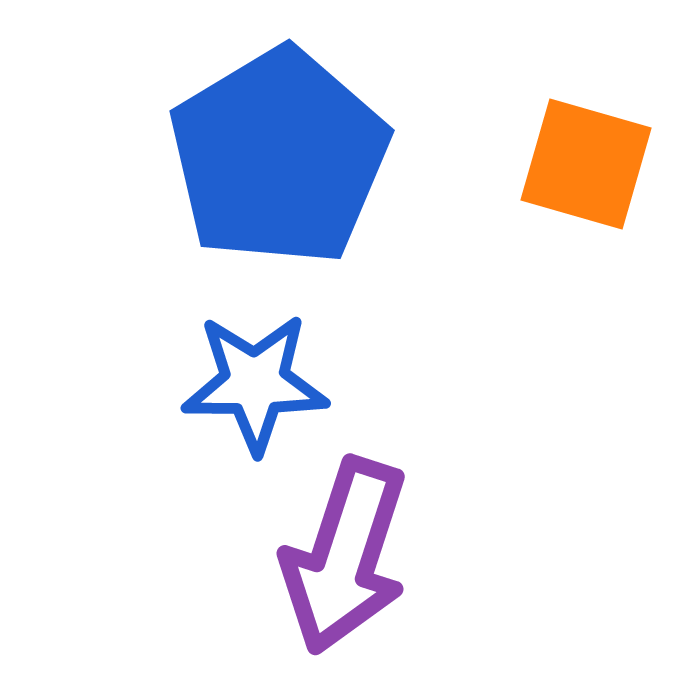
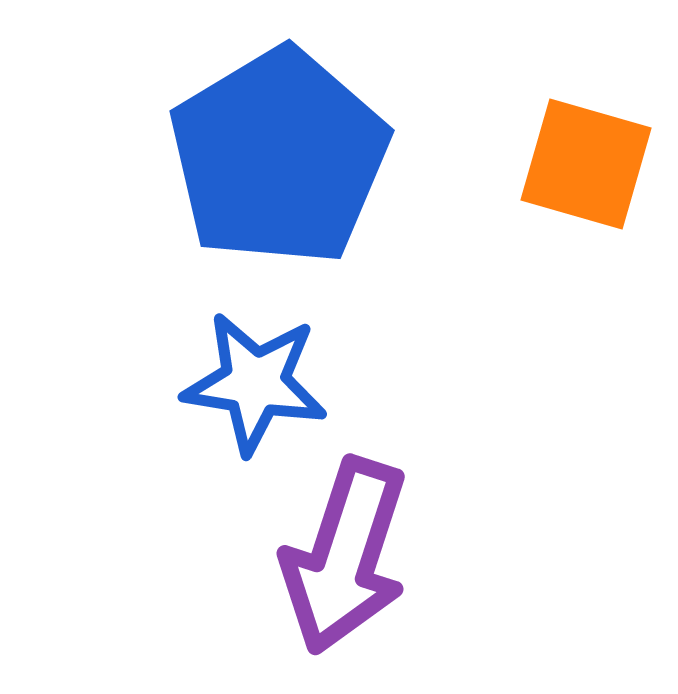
blue star: rotated 9 degrees clockwise
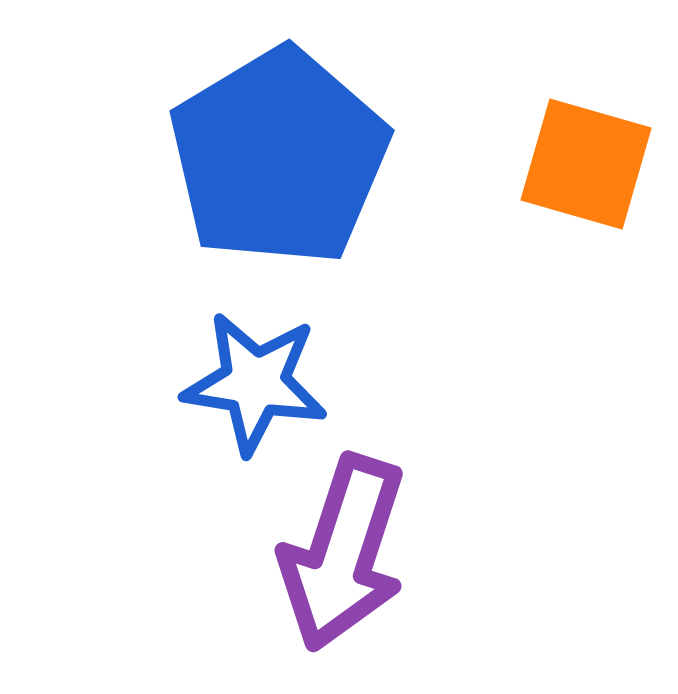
purple arrow: moved 2 px left, 3 px up
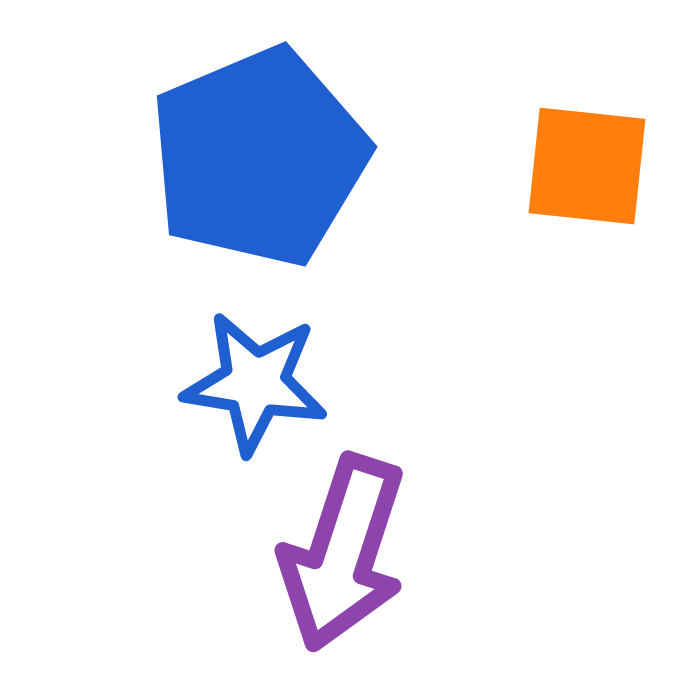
blue pentagon: moved 20 px left; rotated 8 degrees clockwise
orange square: moved 1 px right, 2 px down; rotated 10 degrees counterclockwise
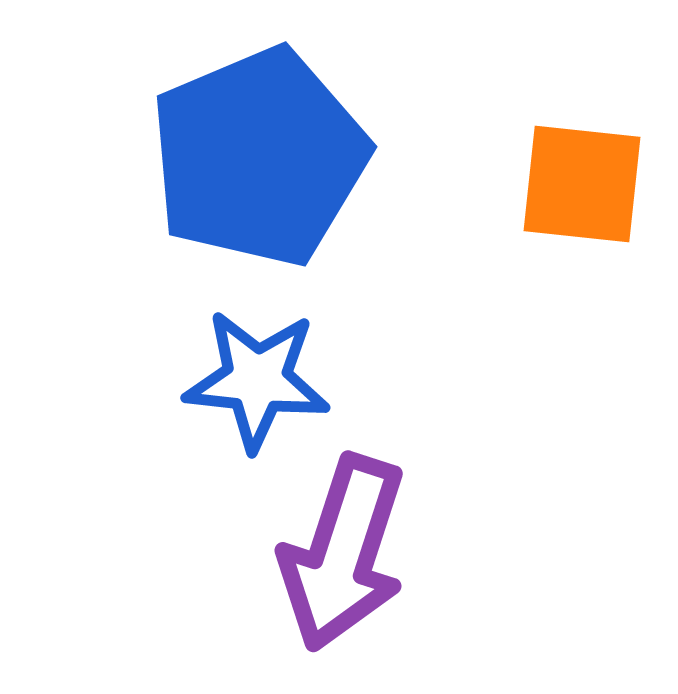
orange square: moved 5 px left, 18 px down
blue star: moved 2 px right, 3 px up; rotated 3 degrees counterclockwise
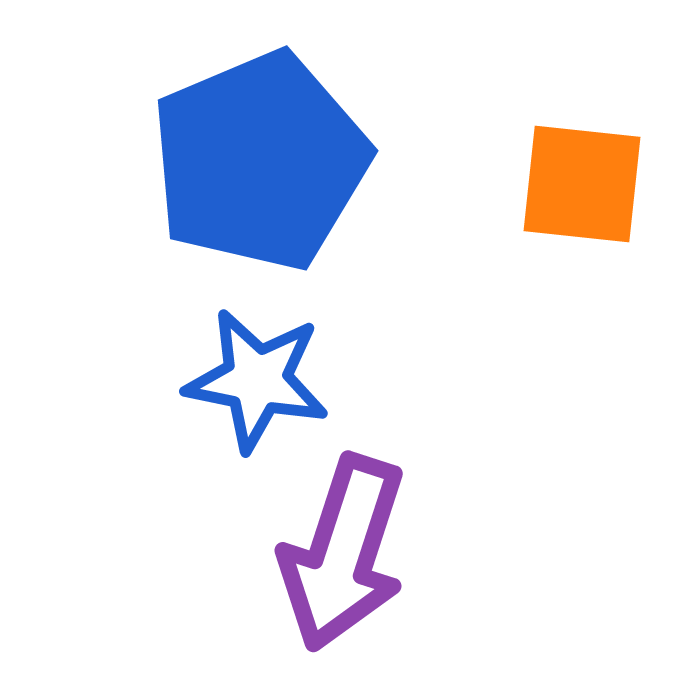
blue pentagon: moved 1 px right, 4 px down
blue star: rotated 5 degrees clockwise
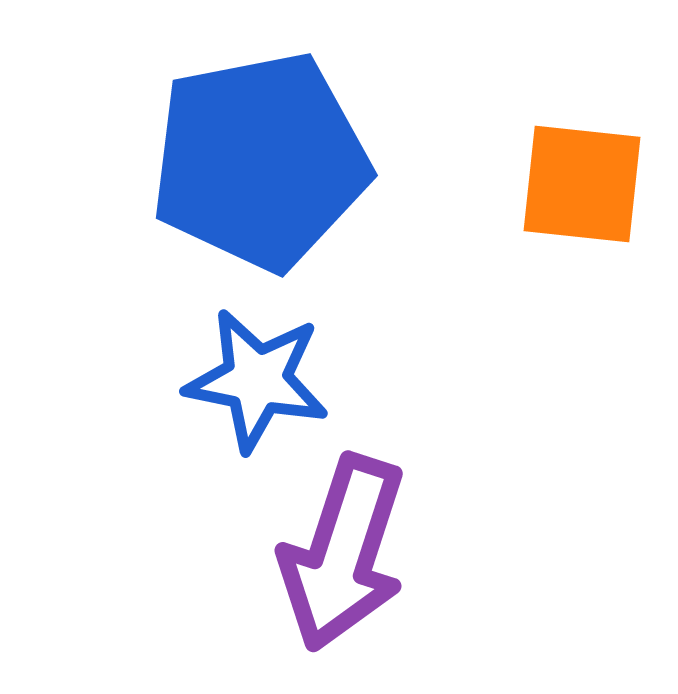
blue pentagon: rotated 12 degrees clockwise
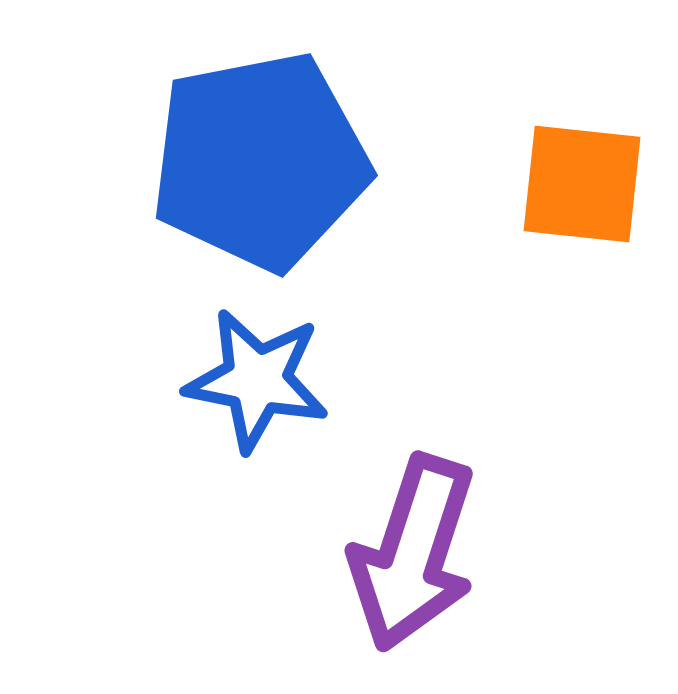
purple arrow: moved 70 px right
